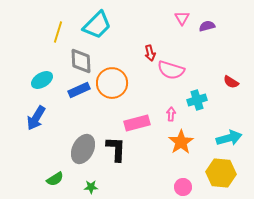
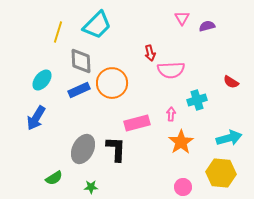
pink semicircle: rotated 20 degrees counterclockwise
cyan ellipse: rotated 20 degrees counterclockwise
green semicircle: moved 1 px left, 1 px up
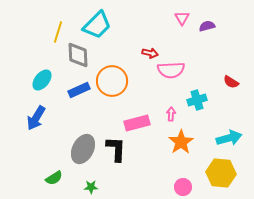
red arrow: rotated 63 degrees counterclockwise
gray diamond: moved 3 px left, 6 px up
orange circle: moved 2 px up
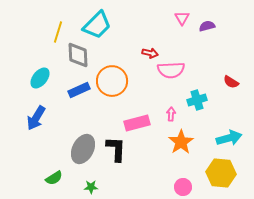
cyan ellipse: moved 2 px left, 2 px up
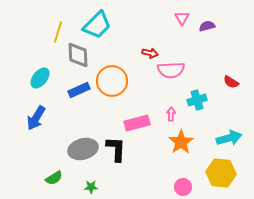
gray ellipse: rotated 48 degrees clockwise
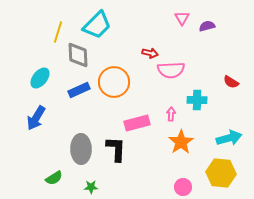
orange circle: moved 2 px right, 1 px down
cyan cross: rotated 18 degrees clockwise
gray ellipse: moved 2 px left; rotated 76 degrees counterclockwise
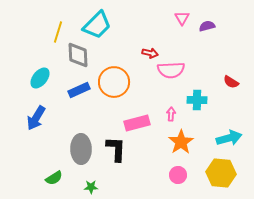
pink circle: moved 5 px left, 12 px up
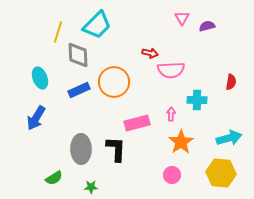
cyan ellipse: rotated 60 degrees counterclockwise
red semicircle: rotated 112 degrees counterclockwise
pink circle: moved 6 px left
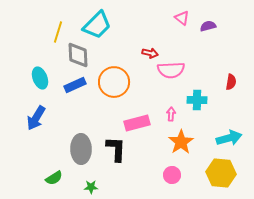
pink triangle: rotated 21 degrees counterclockwise
purple semicircle: moved 1 px right
blue rectangle: moved 4 px left, 5 px up
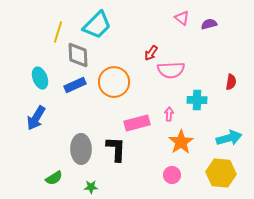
purple semicircle: moved 1 px right, 2 px up
red arrow: moved 1 px right; rotated 112 degrees clockwise
pink arrow: moved 2 px left
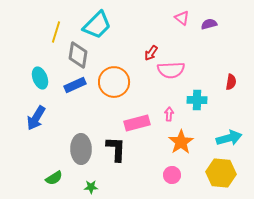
yellow line: moved 2 px left
gray diamond: rotated 12 degrees clockwise
